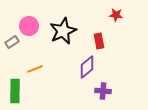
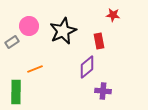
red star: moved 3 px left
green rectangle: moved 1 px right, 1 px down
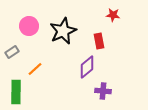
gray rectangle: moved 10 px down
orange line: rotated 21 degrees counterclockwise
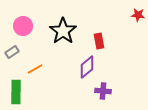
red star: moved 25 px right
pink circle: moved 6 px left
black star: rotated 12 degrees counterclockwise
orange line: rotated 14 degrees clockwise
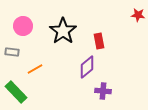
gray rectangle: rotated 40 degrees clockwise
green rectangle: rotated 45 degrees counterclockwise
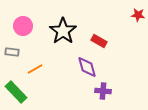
red rectangle: rotated 49 degrees counterclockwise
purple diamond: rotated 65 degrees counterclockwise
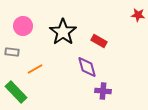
black star: moved 1 px down
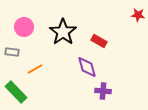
pink circle: moved 1 px right, 1 px down
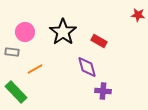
pink circle: moved 1 px right, 5 px down
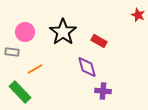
red star: rotated 16 degrees clockwise
green rectangle: moved 4 px right
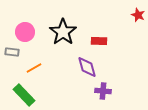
red rectangle: rotated 28 degrees counterclockwise
orange line: moved 1 px left, 1 px up
green rectangle: moved 4 px right, 3 px down
